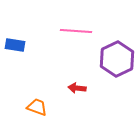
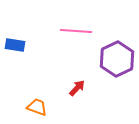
red arrow: rotated 126 degrees clockwise
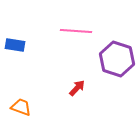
purple hexagon: rotated 16 degrees counterclockwise
orange trapezoid: moved 16 px left
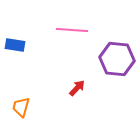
pink line: moved 4 px left, 1 px up
purple hexagon: rotated 12 degrees counterclockwise
orange trapezoid: rotated 95 degrees counterclockwise
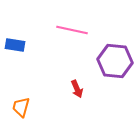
pink line: rotated 8 degrees clockwise
purple hexagon: moved 2 px left, 2 px down
red arrow: moved 1 px down; rotated 114 degrees clockwise
